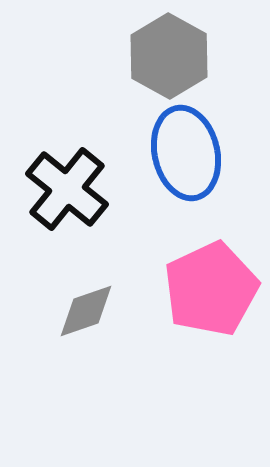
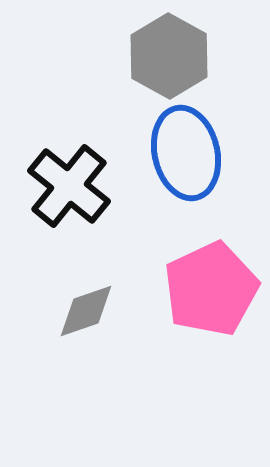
black cross: moved 2 px right, 3 px up
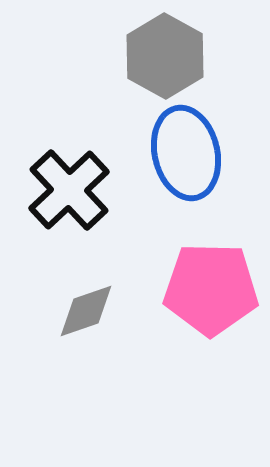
gray hexagon: moved 4 px left
black cross: moved 4 px down; rotated 8 degrees clockwise
pink pentagon: rotated 26 degrees clockwise
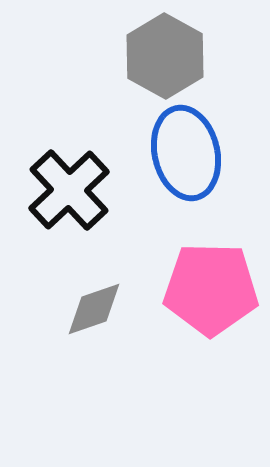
gray diamond: moved 8 px right, 2 px up
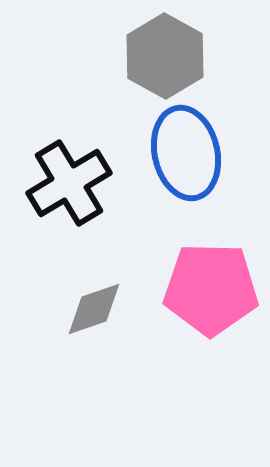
black cross: moved 7 px up; rotated 12 degrees clockwise
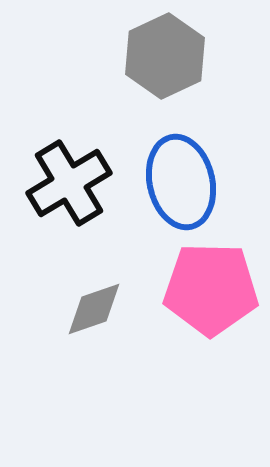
gray hexagon: rotated 6 degrees clockwise
blue ellipse: moved 5 px left, 29 px down
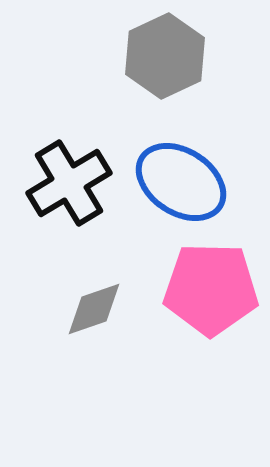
blue ellipse: rotated 44 degrees counterclockwise
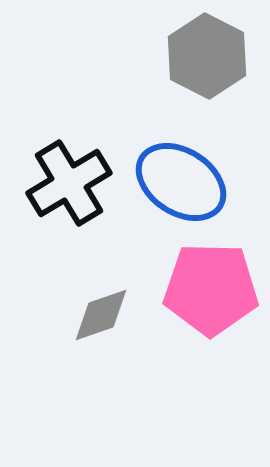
gray hexagon: moved 42 px right; rotated 8 degrees counterclockwise
gray diamond: moved 7 px right, 6 px down
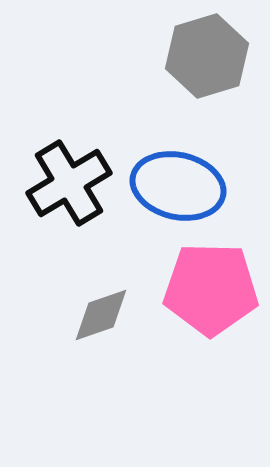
gray hexagon: rotated 16 degrees clockwise
blue ellipse: moved 3 px left, 4 px down; rotated 20 degrees counterclockwise
